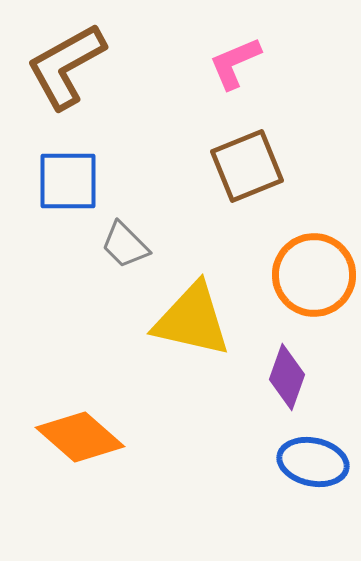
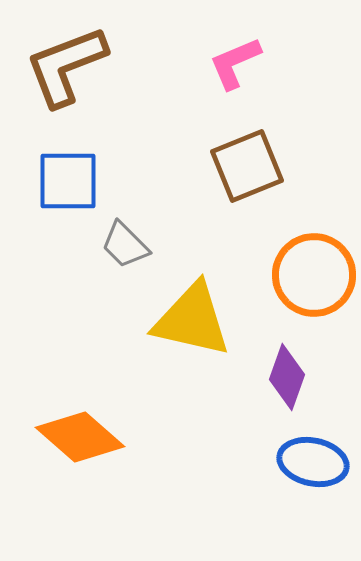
brown L-shape: rotated 8 degrees clockwise
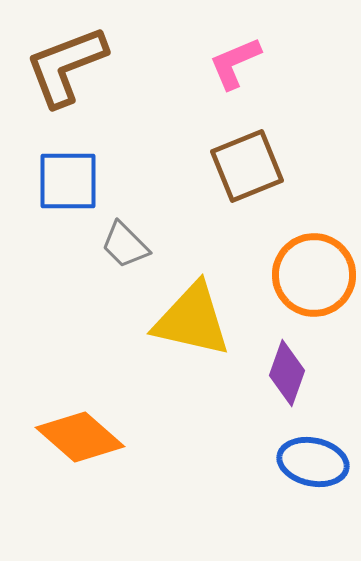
purple diamond: moved 4 px up
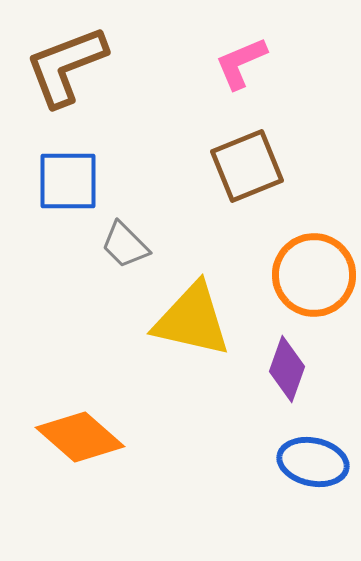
pink L-shape: moved 6 px right
purple diamond: moved 4 px up
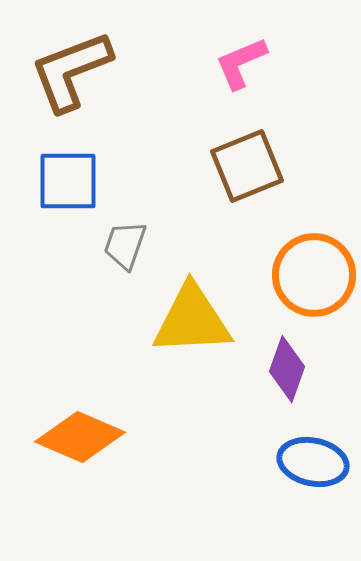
brown L-shape: moved 5 px right, 5 px down
gray trapezoid: rotated 64 degrees clockwise
yellow triangle: rotated 16 degrees counterclockwise
orange diamond: rotated 18 degrees counterclockwise
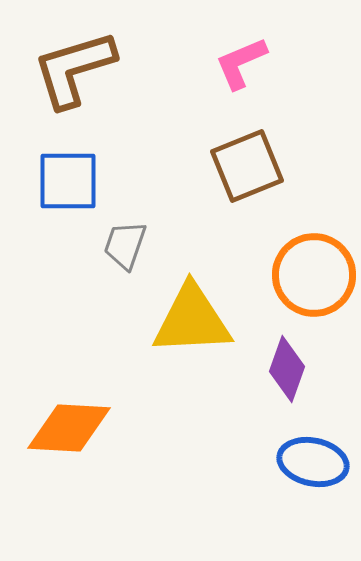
brown L-shape: moved 3 px right, 2 px up; rotated 4 degrees clockwise
orange diamond: moved 11 px left, 9 px up; rotated 20 degrees counterclockwise
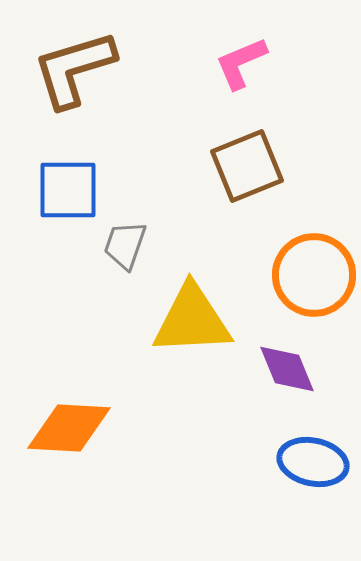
blue square: moved 9 px down
purple diamond: rotated 42 degrees counterclockwise
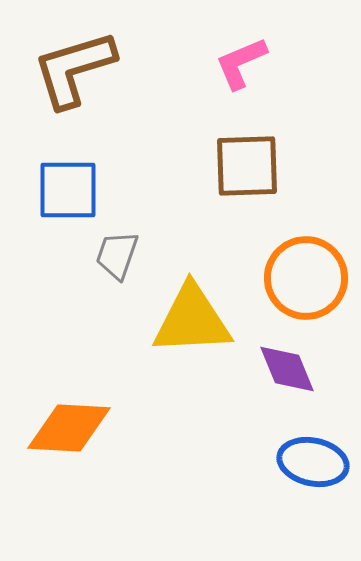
brown square: rotated 20 degrees clockwise
gray trapezoid: moved 8 px left, 10 px down
orange circle: moved 8 px left, 3 px down
